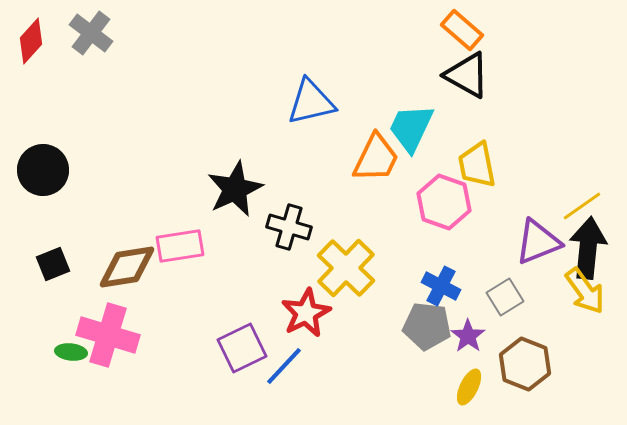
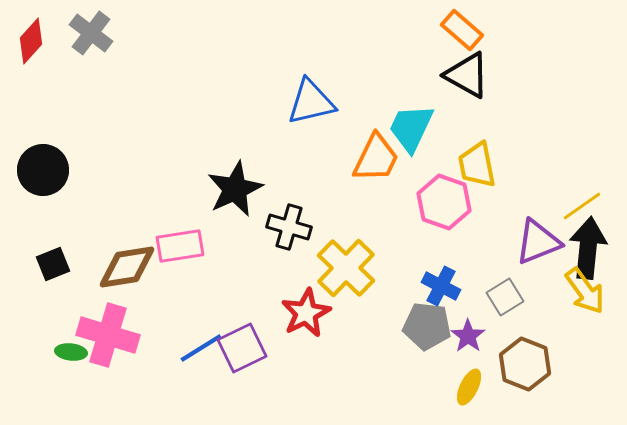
blue line: moved 83 px left, 18 px up; rotated 15 degrees clockwise
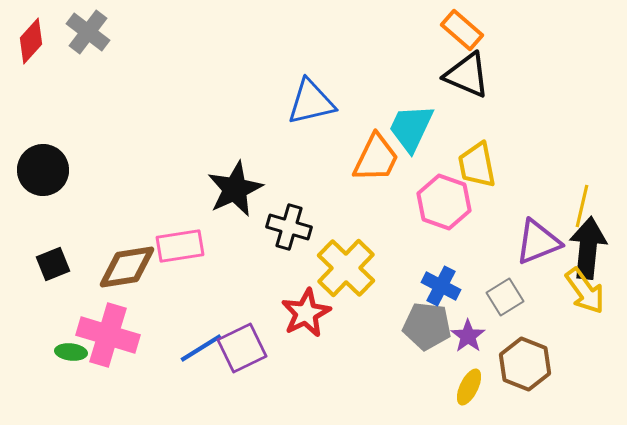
gray cross: moved 3 px left, 1 px up
black triangle: rotated 6 degrees counterclockwise
yellow line: rotated 42 degrees counterclockwise
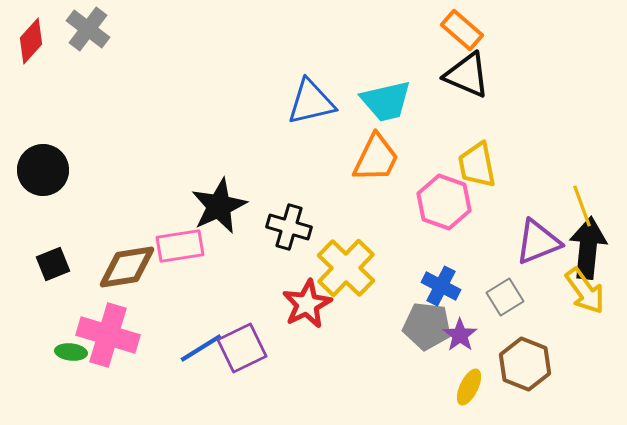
gray cross: moved 3 px up
cyan trapezoid: moved 25 px left, 27 px up; rotated 128 degrees counterclockwise
black star: moved 16 px left, 17 px down
yellow line: rotated 33 degrees counterclockwise
red star: moved 1 px right, 9 px up
purple star: moved 8 px left, 1 px up
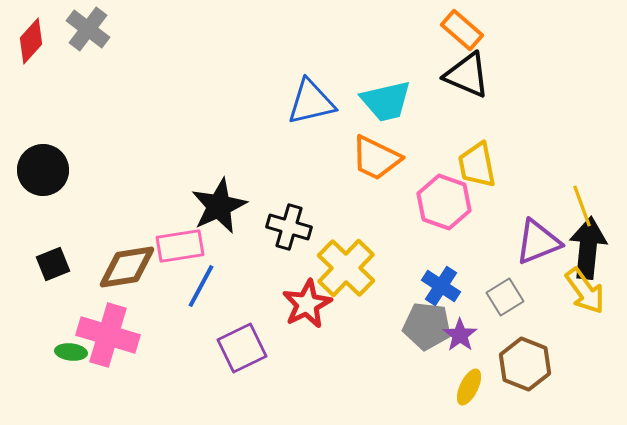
orange trapezoid: rotated 90 degrees clockwise
blue cross: rotated 6 degrees clockwise
blue line: moved 62 px up; rotated 30 degrees counterclockwise
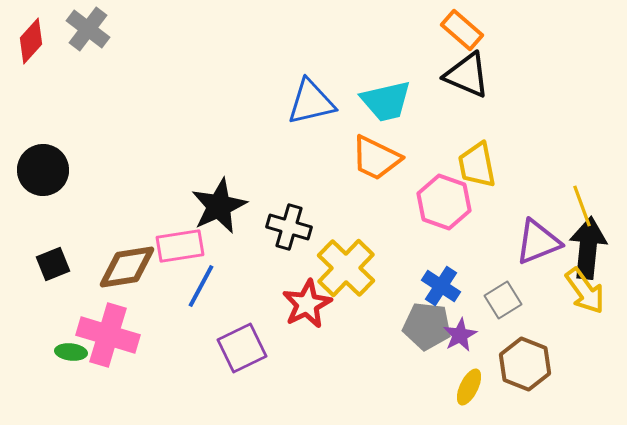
gray square: moved 2 px left, 3 px down
purple star: rotated 8 degrees clockwise
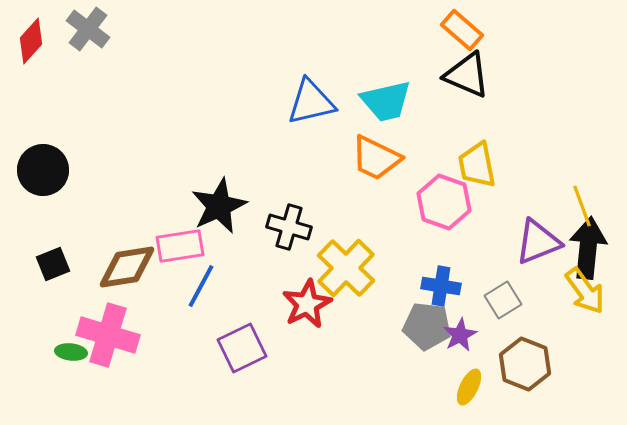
blue cross: rotated 24 degrees counterclockwise
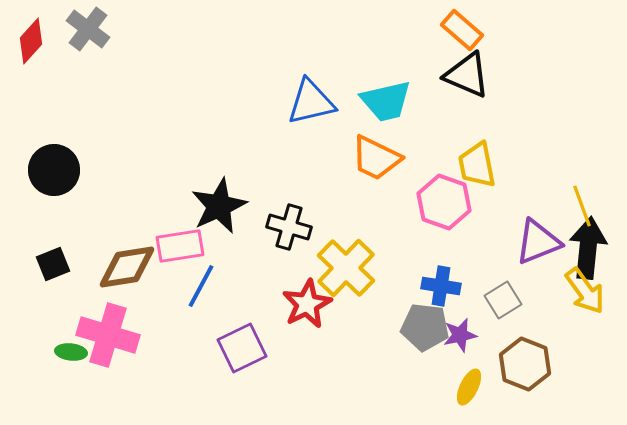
black circle: moved 11 px right
gray pentagon: moved 2 px left, 1 px down
purple star: rotated 16 degrees clockwise
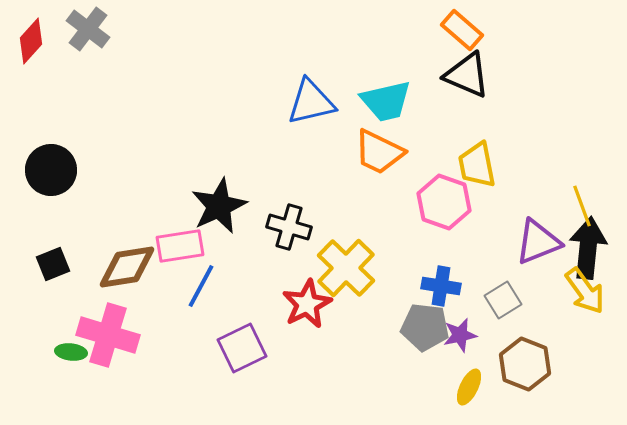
orange trapezoid: moved 3 px right, 6 px up
black circle: moved 3 px left
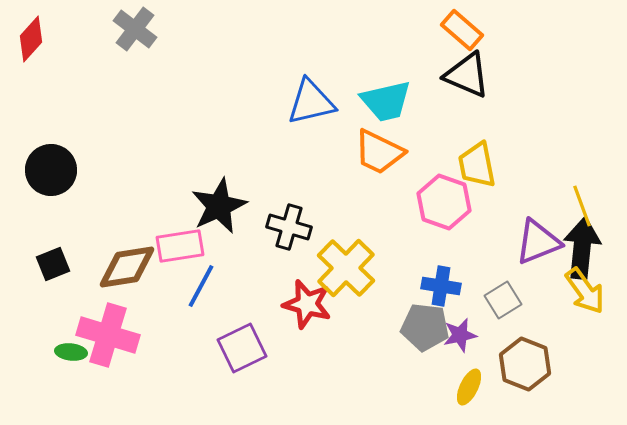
gray cross: moved 47 px right
red diamond: moved 2 px up
black arrow: moved 6 px left
red star: rotated 30 degrees counterclockwise
